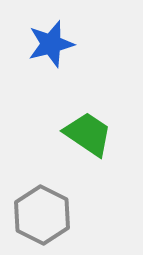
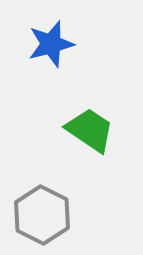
green trapezoid: moved 2 px right, 4 px up
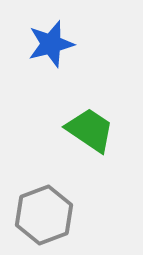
gray hexagon: moved 2 px right; rotated 12 degrees clockwise
